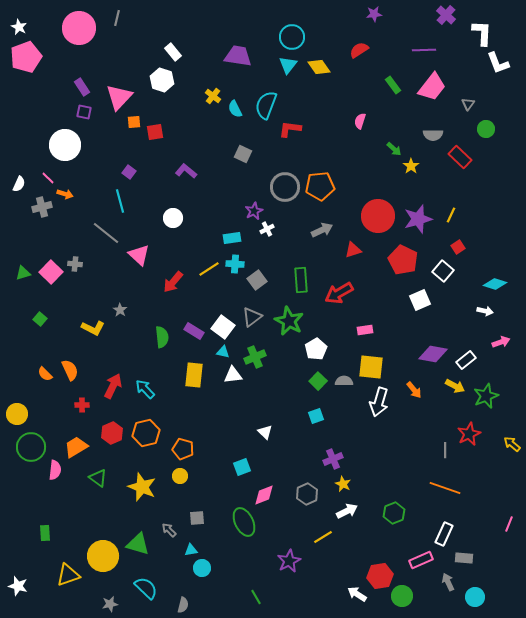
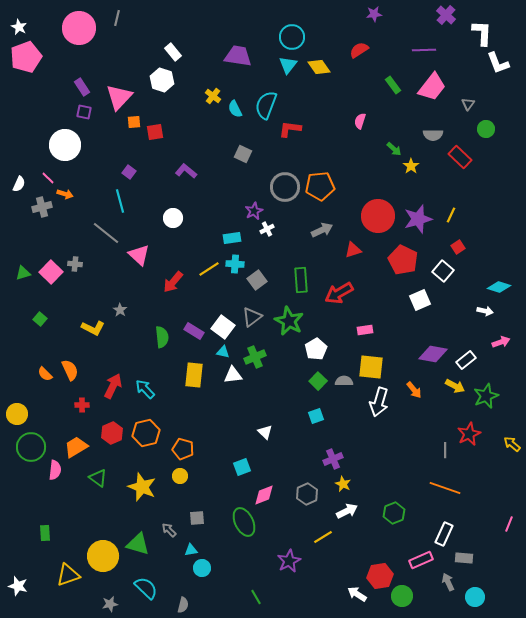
cyan diamond at (495, 284): moved 4 px right, 3 px down
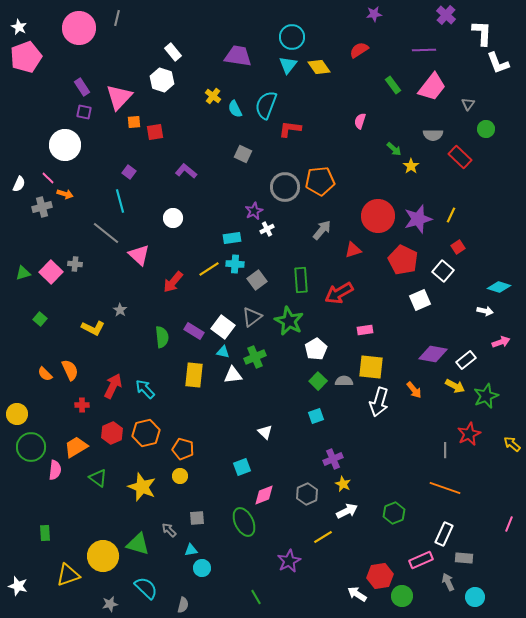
orange pentagon at (320, 186): moved 5 px up
gray arrow at (322, 230): rotated 25 degrees counterclockwise
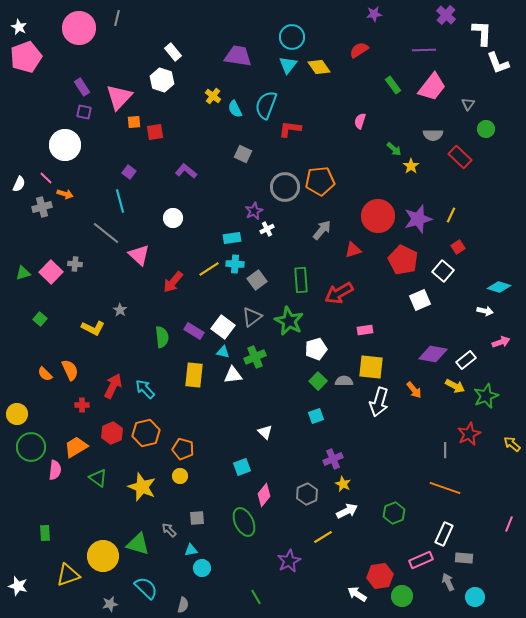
pink line at (48, 178): moved 2 px left
white pentagon at (316, 349): rotated 15 degrees clockwise
pink diamond at (264, 495): rotated 30 degrees counterclockwise
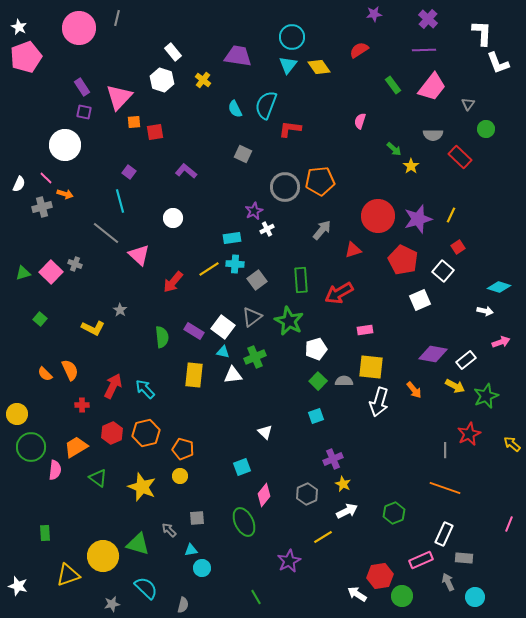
purple cross at (446, 15): moved 18 px left, 4 px down
yellow cross at (213, 96): moved 10 px left, 16 px up
gray cross at (75, 264): rotated 16 degrees clockwise
gray star at (110, 604): moved 2 px right
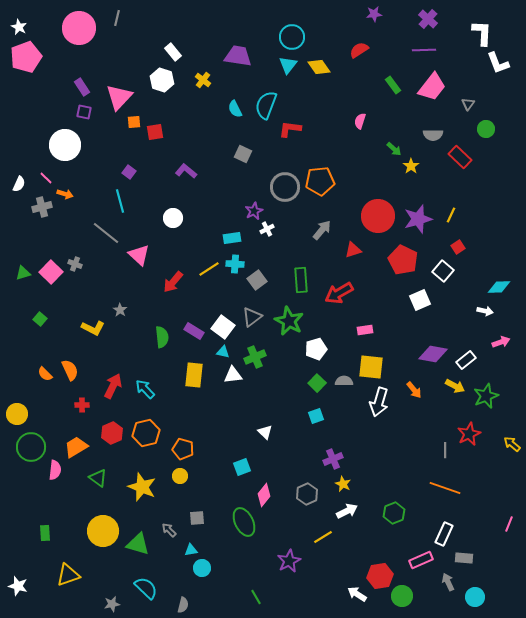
cyan diamond at (499, 287): rotated 20 degrees counterclockwise
green square at (318, 381): moved 1 px left, 2 px down
yellow circle at (103, 556): moved 25 px up
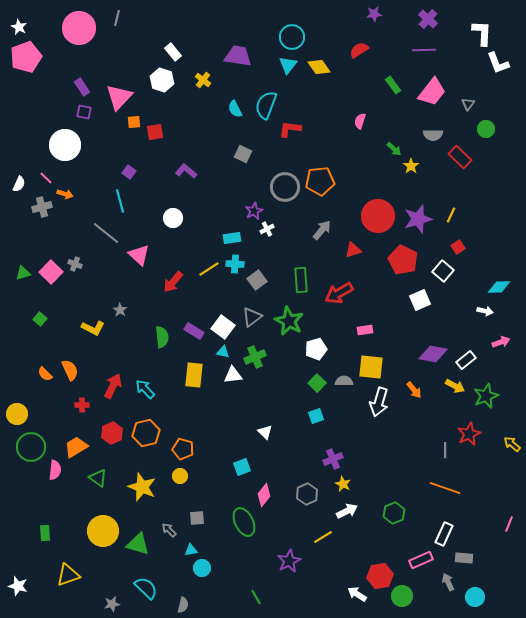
pink trapezoid at (432, 87): moved 5 px down
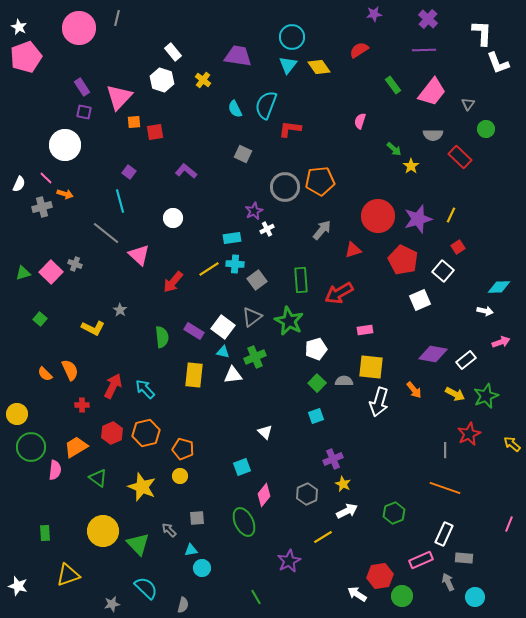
yellow arrow at (455, 386): moved 8 px down
green triangle at (138, 544): rotated 30 degrees clockwise
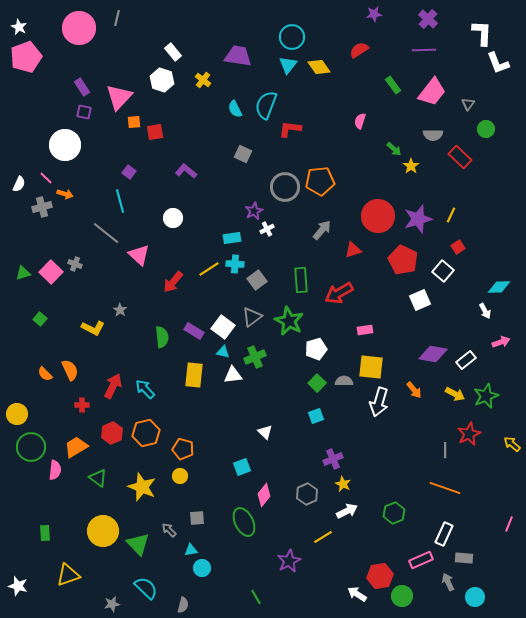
white arrow at (485, 311): rotated 49 degrees clockwise
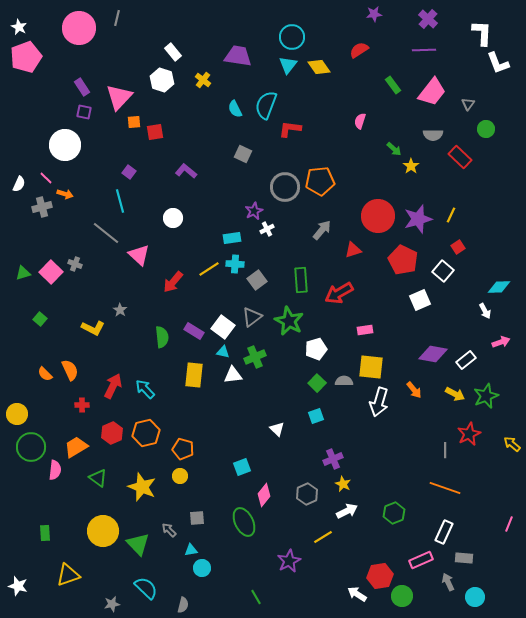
white triangle at (265, 432): moved 12 px right, 3 px up
white rectangle at (444, 534): moved 2 px up
